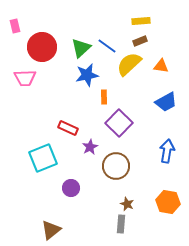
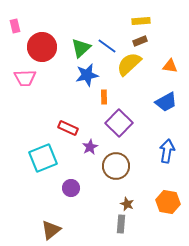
orange triangle: moved 9 px right
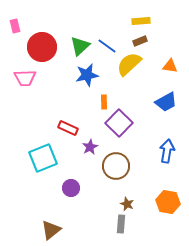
green triangle: moved 1 px left, 2 px up
orange rectangle: moved 5 px down
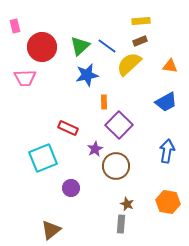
purple square: moved 2 px down
purple star: moved 5 px right, 2 px down
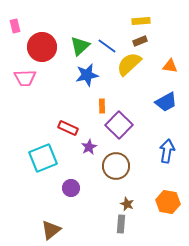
orange rectangle: moved 2 px left, 4 px down
purple star: moved 6 px left, 2 px up
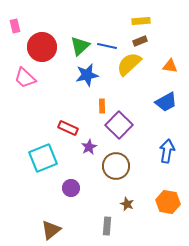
blue line: rotated 24 degrees counterclockwise
pink trapezoid: rotated 45 degrees clockwise
gray rectangle: moved 14 px left, 2 px down
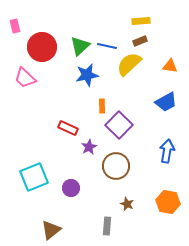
cyan square: moved 9 px left, 19 px down
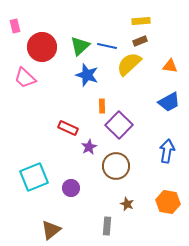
blue star: rotated 30 degrees clockwise
blue trapezoid: moved 3 px right
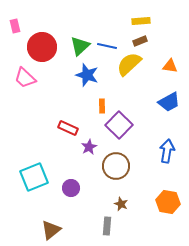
brown star: moved 6 px left
